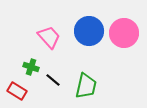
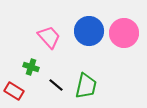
black line: moved 3 px right, 5 px down
red rectangle: moved 3 px left
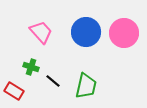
blue circle: moved 3 px left, 1 px down
pink trapezoid: moved 8 px left, 5 px up
black line: moved 3 px left, 4 px up
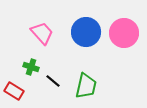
pink trapezoid: moved 1 px right, 1 px down
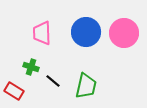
pink trapezoid: rotated 140 degrees counterclockwise
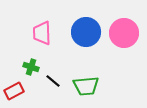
green trapezoid: rotated 72 degrees clockwise
red rectangle: rotated 60 degrees counterclockwise
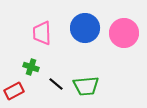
blue circle: moved 1 px left, 4 px up
black line: moved 3 px right, 3 px down
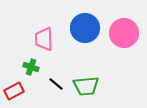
pink trapezoid: moved 2 px right, 6 px down
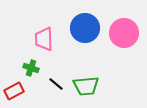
green cross: moved 1 px down
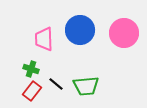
blue circle: moved 5 px left, 2 px down
green cross: moved 1 px down
red rectangle: moved 18 px right; rotated 24 degrees counterclockwise
